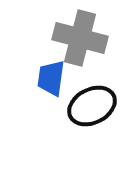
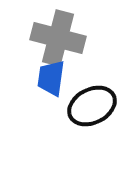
gray cross: moved 22 px left
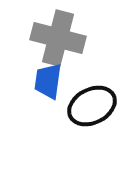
blue trapezoid: moved 3 px left, 3 px down
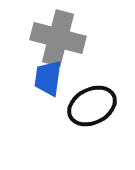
blue trapezoid: moved 3 px up
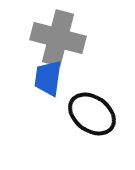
black ellipse: moved 8 px down; rotated 63 degrees clockwise
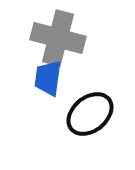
black ellipse: moved 2 px left; rotated 75 degrees counterclockwise
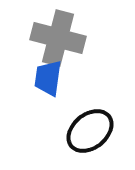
black ellipse: moved 17 px down
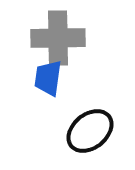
gray cross: rotated 16 degrees counterclockwise
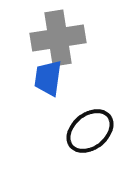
gray cross: rotated 8 degrees counterclockwise
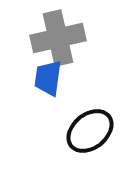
gray cross: rotated 4 degrees counterclockwise
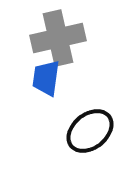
blue trapezoid: moved 2 px left
